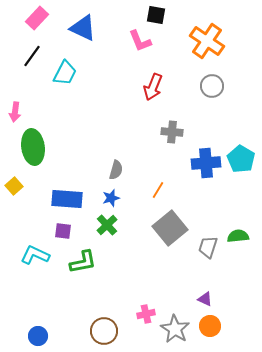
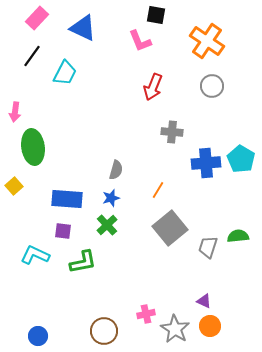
purple triangle: moved 1 px left, 2 px down
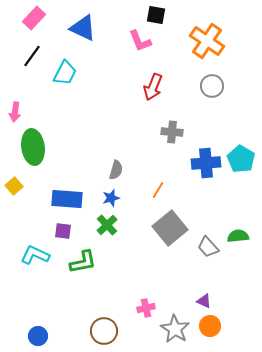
pink rectangle: moved 3 px left
gray trapezoid: rotated 60 degrees counterclockwise
pink cross: moved 6 px up
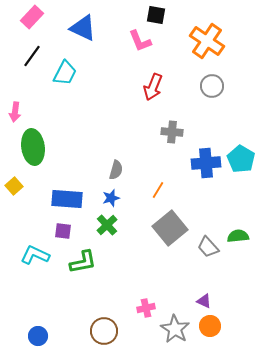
pink rectangle: moved 2 px left, 1 px up
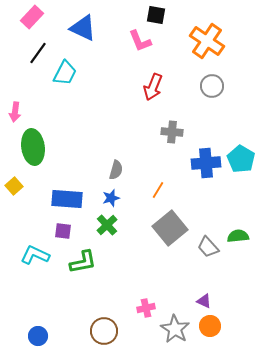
black line: moved 6 px right, 3 px up
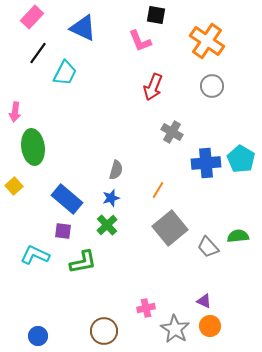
gray cross: rotated 25 degrees clockwise
blue rectangle: rotated 36 degrees clockwise
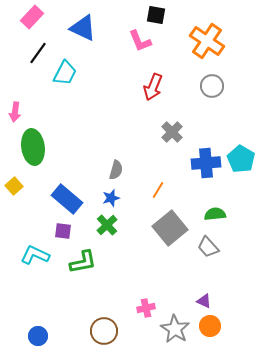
gray cross: rotated 15 degrees clockwise
green semicircle: moved 23 px left, 22 px up
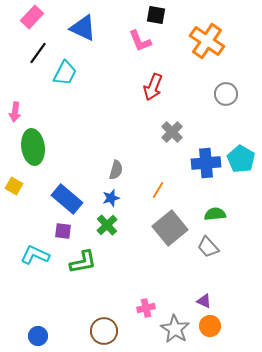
gray circle: moved 14 px right, 8 px down
yellow square: rotated 18 degrees counterclockwise
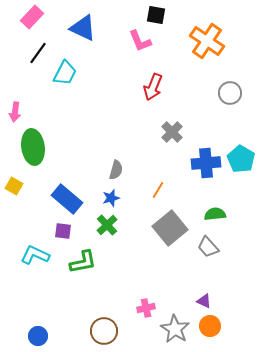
gray circle: moved 4 px right, 1 px up
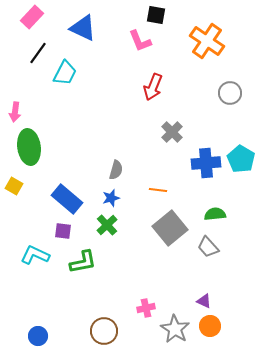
green ellipse: moved 4 px left
orange line: rotated 66 degrees clockwise
